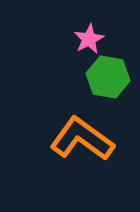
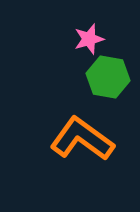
pink star: rotated 12 degrees clockwise
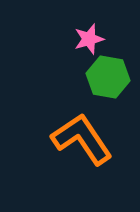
orange L-shape: rotated 20 degrees clockwise
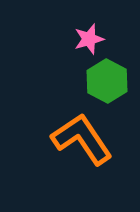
green hexagon: moved 1 px left, 4 px down; rotated 18 degrees clockwise
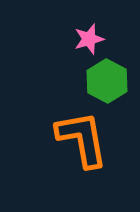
orange L-shape: rotated 24 degrees clockwise
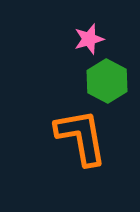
orange L-shape: moved 1 px left, 2 px up
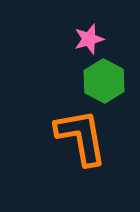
green hexagon: moved 3 px left
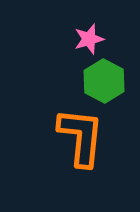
orange L-shape: rotated 16 degrees clockwise
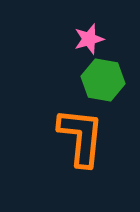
green hexagon: moved 1 px left, 1 px up; rotated 18 degrees counterclockwise
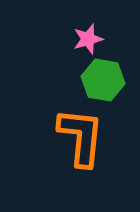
pink star: moved 1 px left
